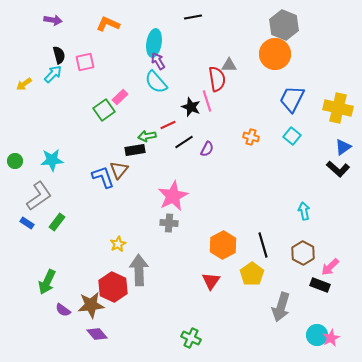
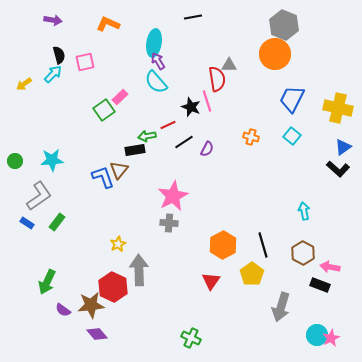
pink arrow at (330, 267): rotated 54 degrees clockwise
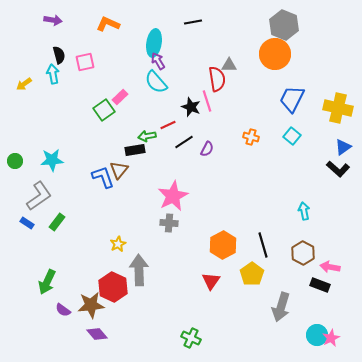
black line at (193, 17): moved 5 px down
cyan arrow at (53, 74): rotated 54 degrees counterclockwise
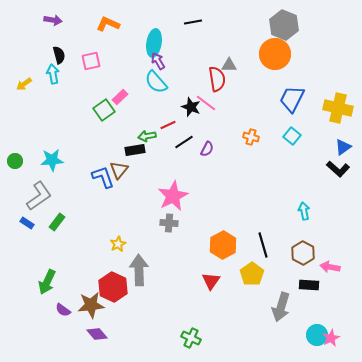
pink square at (85, 62): moved 6 px right, 1 px up
pink line at (207, 101): moved 1 px left, 2 px down; rotated 35 degrees counterclockwise
black rectangle at (320, 285): moved 11 px left; rotated 18 degrees counterclockwise
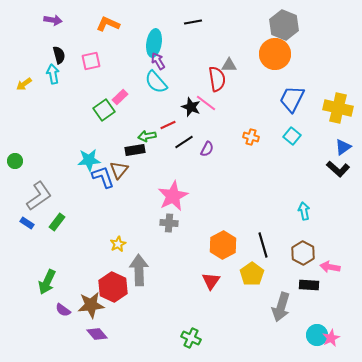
cyan star at (52, 160): moved 37 px right
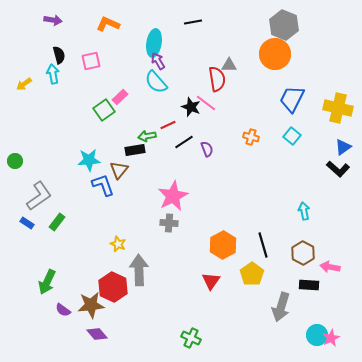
purple semicircle at (207, 149): rotated 49 degrees counterclockwise
blue L-shape at (103, 177): moved 8 px down
yellow star at (118, 244): rotated 21 degrees counterclockwise
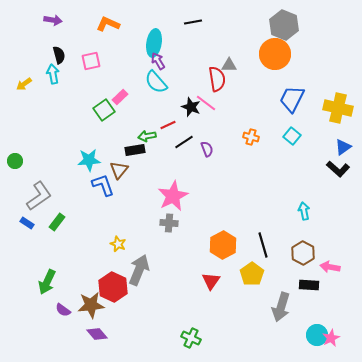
gray arrow at (139, 270): rotated 24 degrees clockwise
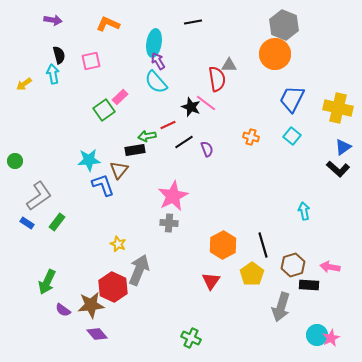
brown hexagon at (303, 253): moved 10 px left, 12 px down; rotated 15 degrees clockwise
